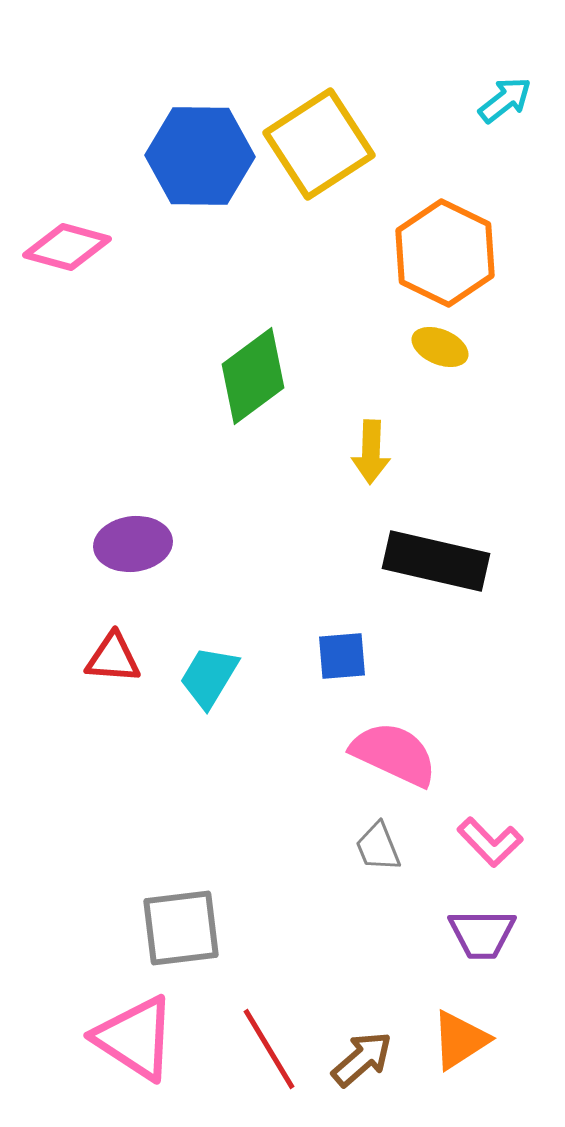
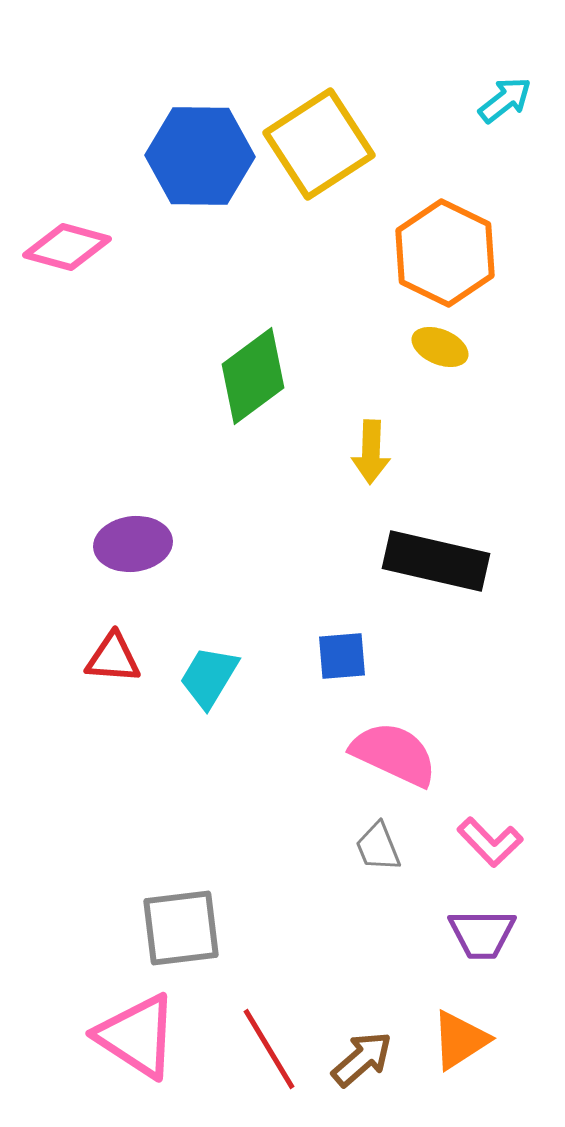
pink triangle: moved 2 px right, 2 px up
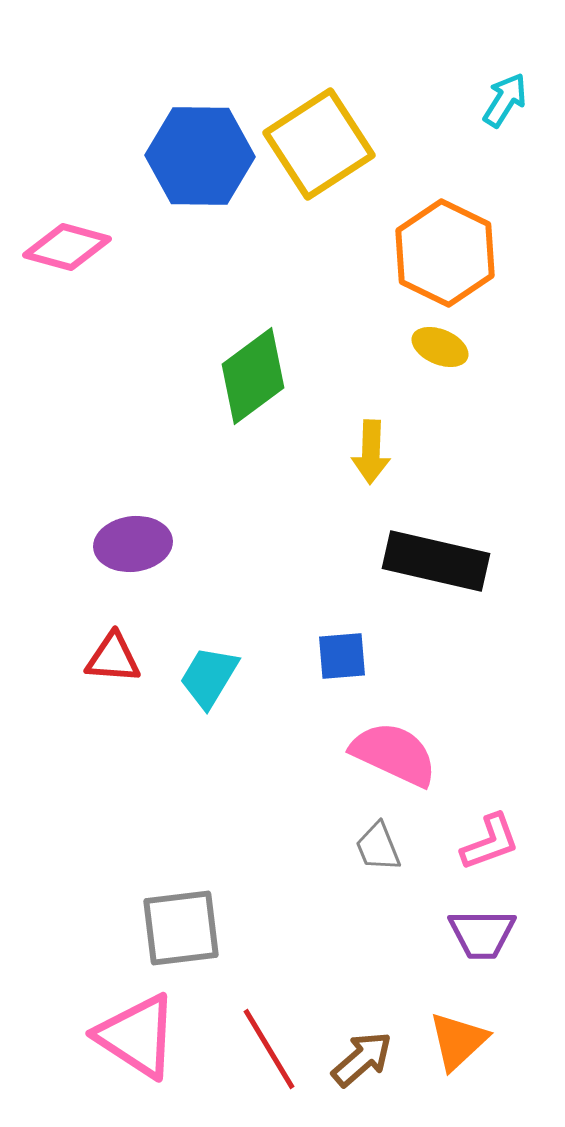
cyan arrow: rotated 20 degrees counterclockwise
pink L-shape: rotated 66 degrees counterclockwise
orange triangle: moved 2 px left, 1 px down; rotated 10 degrees counterclockwise
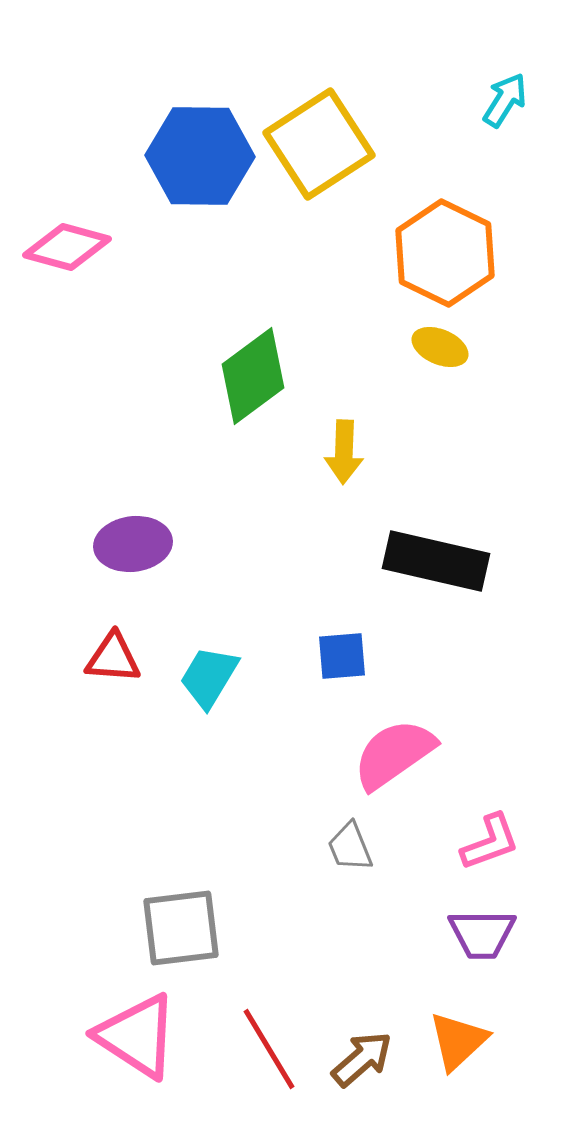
yellow arrow: moved 27 px left
pink semicircle: rotated 60 degrees counterclockwise
gray trapezoid: moved 28 px left
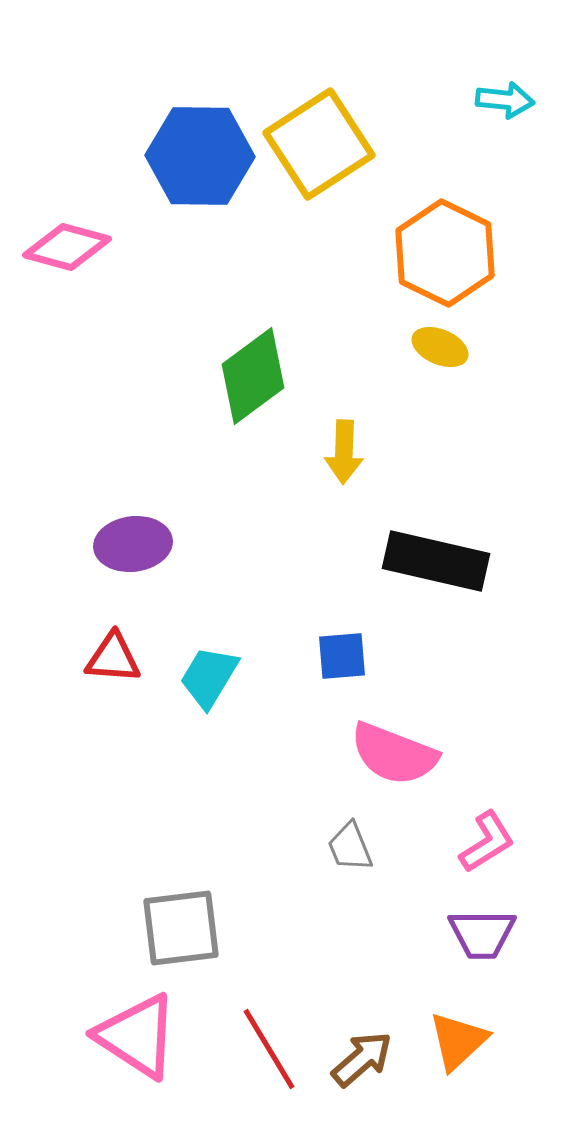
cyan arrow: rotated 64 degrees clockwise
pink semicircle: rotated 124 degrees counterclockwise
pink L-shape: moved 3 px left; rotated 12 degrees counterclockwise
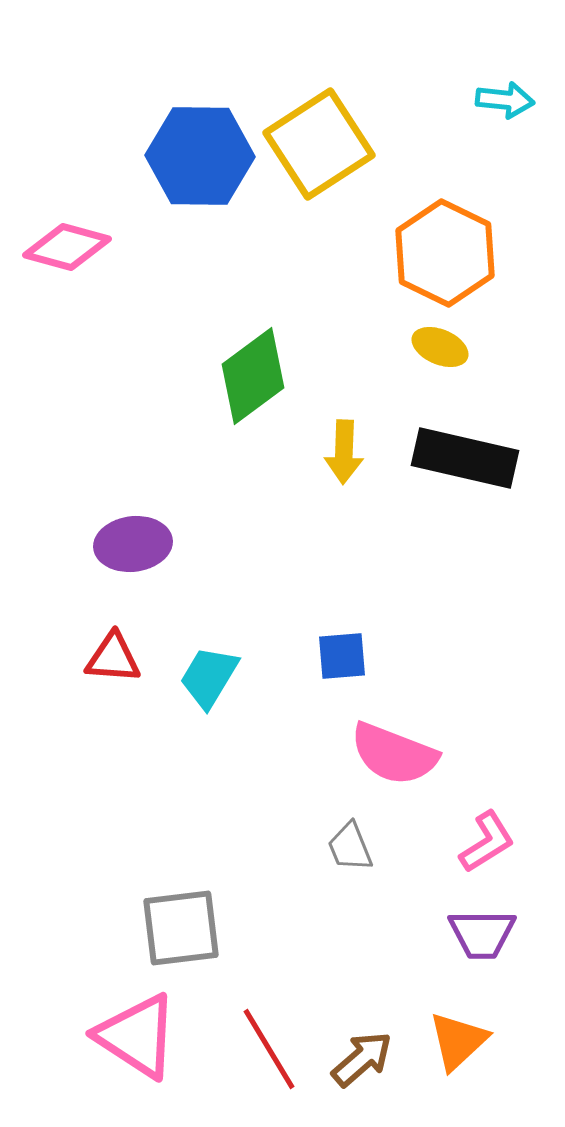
black rectangle: moved 29 px right, 103 px up
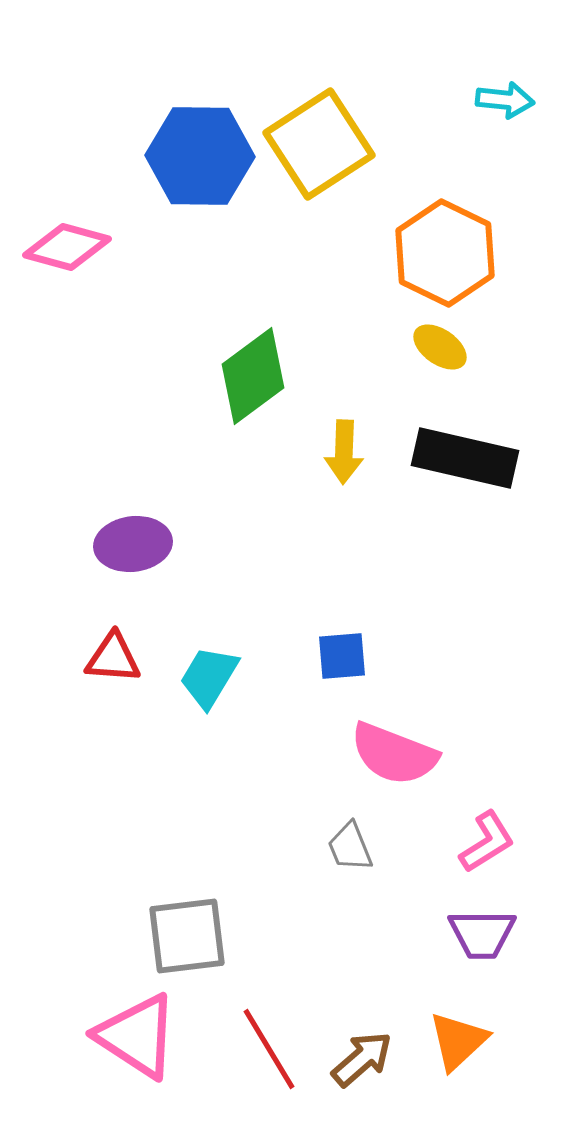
yellow ellipse: rotated 12 degrees clockwise
gray square: moved 6 px right, 8 px down
